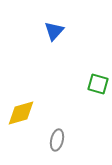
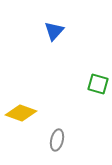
yellow diamond: rotated 36 degrees clockwise
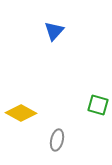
green square: moved 21 px down
yellow diamond: rotated 8 degrees clockwise
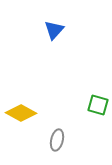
blue triangle: moved 1 px up
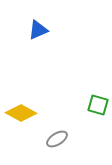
blue triangle: moved 16 px left; rotated 25 degrees clockwise
gray ellipse: moved 1 px up; rotated 45 degrees clockwise
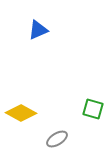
green square: moved 5 px left, 4 px down
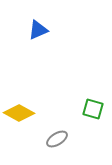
yellow diamond: moved 2 px left
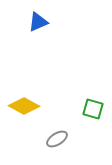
blue triangle: moved 8 px up
yellow diamond: moved 5 px right, 7 px up
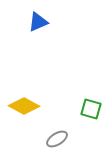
green square: moved 2 px left
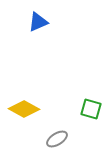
yellow diamond: moved 3 px down
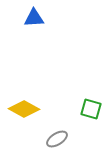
blue triangle: moved 4 px left, 4 px up; rotated 20 degrees clockwise
